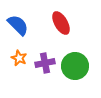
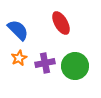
blue semicircle: moved 5 px down
orange star: rotated 21 degrees clockwise
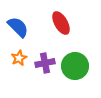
blue semicircle: moved 3 px up
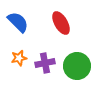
blue semicircle: moved 5 px up
orange star: rotated 14 degrees clockwise
green circle: moved 2 px right
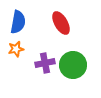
blue semicircle: rotated 55 degrees clockwise
orange star: moved 3 px left, 9 px up
green circle: moved 4 px left, 1 px up
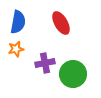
green circle: moved 9 px down
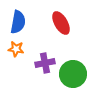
orange star: rotated 21 degrees clockwise
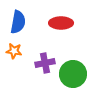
red ellipse: rotated 60 degrees counterclockwise
orange star: moved 2 px left, 2 px down
